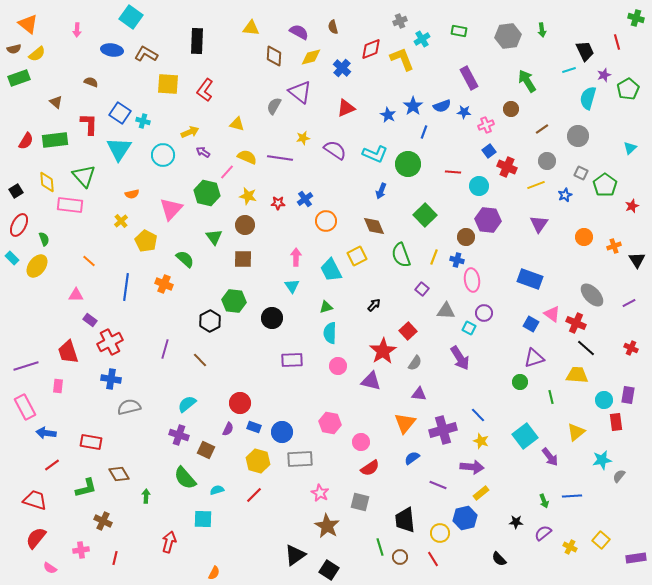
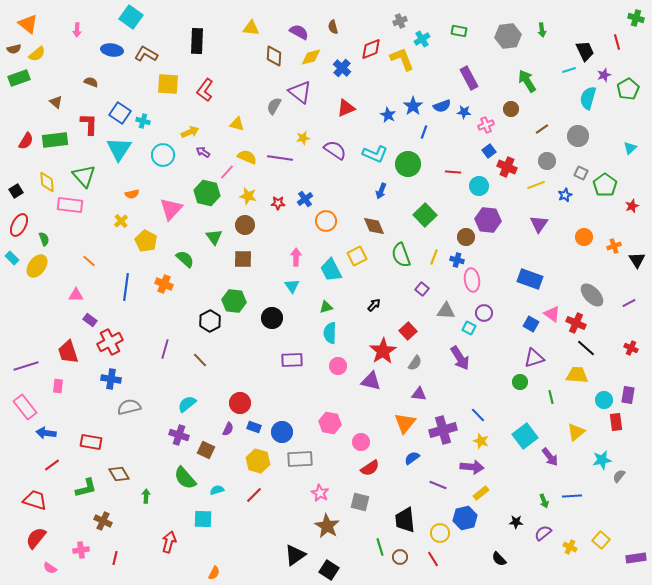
pink rectangle at (25, 407): rotated 10 degrees counterclockwise
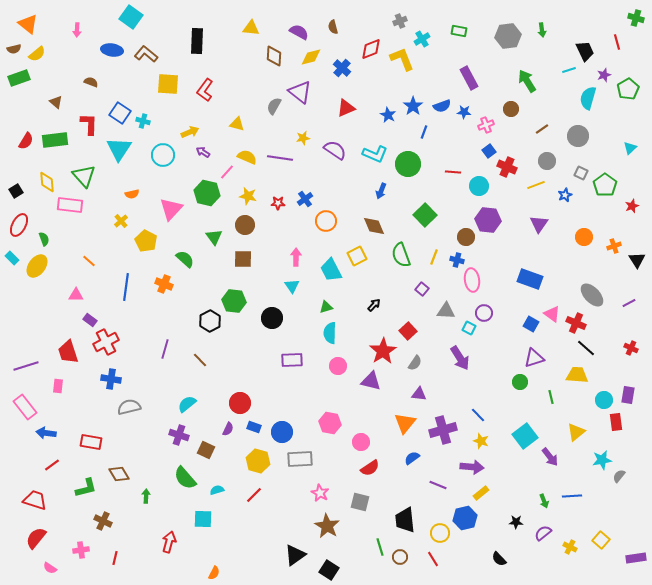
brown L-shape at (146, 54): rotated 10 degrees clockwise
red cross at (110, 342): moved 4 px left
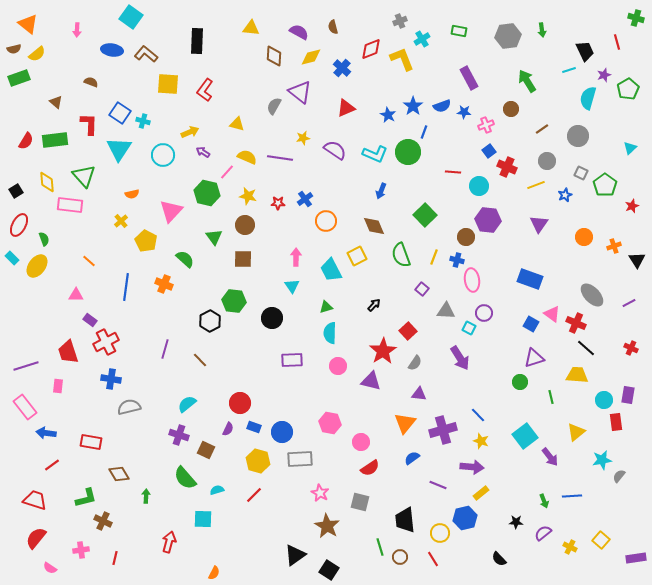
green circle at (408, 164): moved 12 px up
pink triangle at (171, 209): moved 2 px down
green L-shape at (86, 488): moved 10 px down
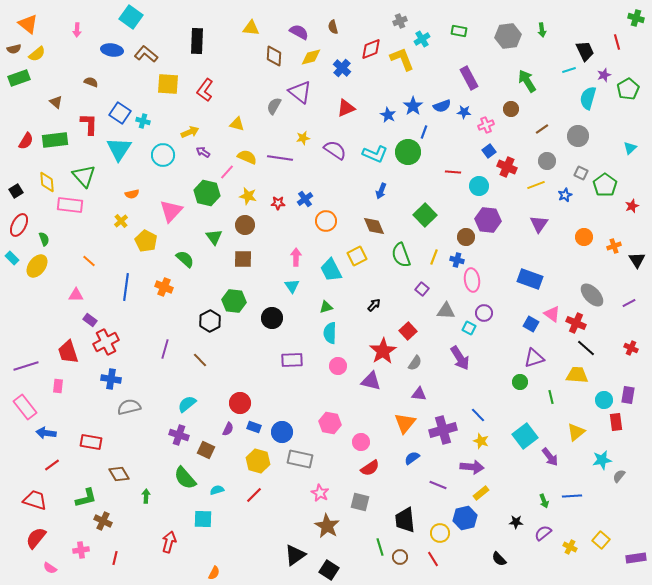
orange cross at (164, 284): moved 3 px down
gray rectangle at (300, 459): rotated 15 degrees clockwise
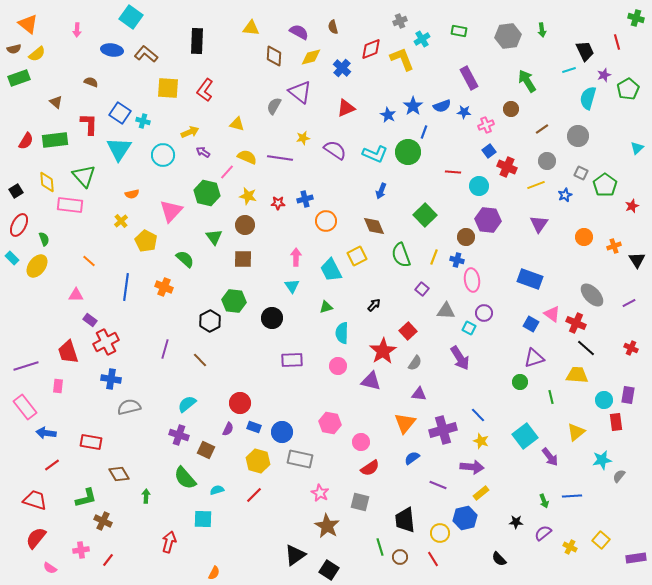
yellow square at (168, 84): moved 4 px down
cyan triangle at (630, 148): moved 7 px right
blue cross at (305, 199): rotated 21 degrees clockwise
cyan semicircle at (330, 333): moved 12 px right
red line at (115, 558): moved 7 px left, 2 px down; rotated 24 degrees clockwise
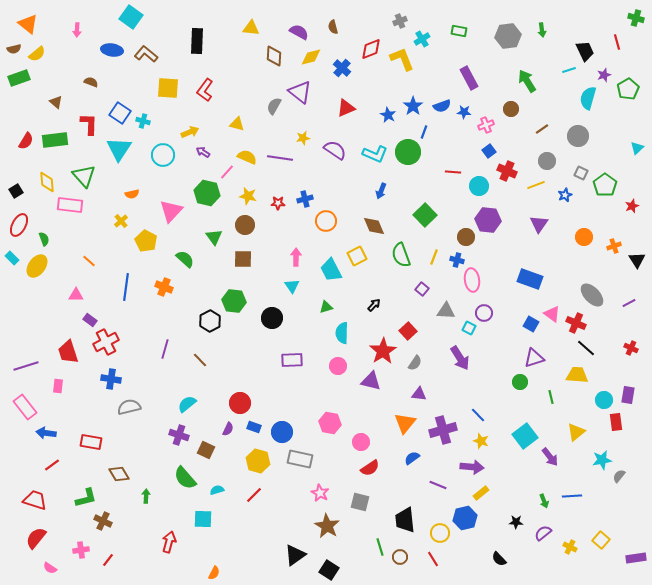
red cross at (507, 167): moved 4 px down
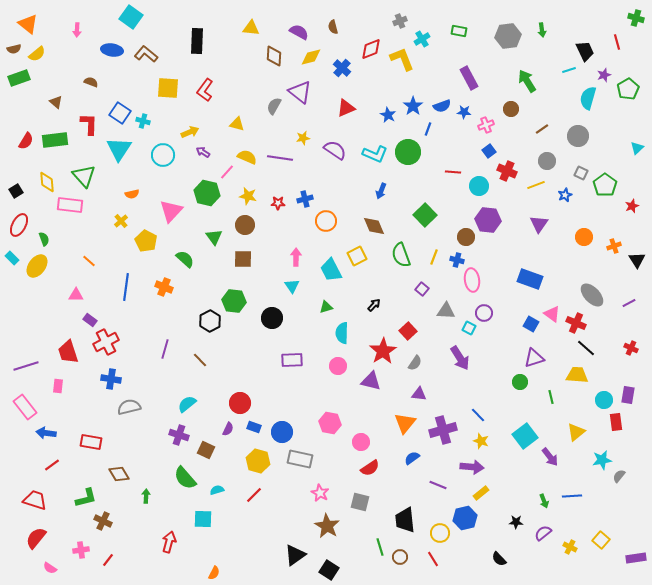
blue line at (424, 132): moved 4 px right, 3 px up
